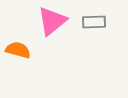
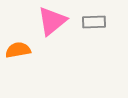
orange semicircle: rotated 25 degrees counterclockwise
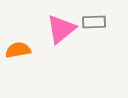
pink triangle: moved 9 px right, 8 px down
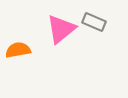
gray rectangle: rotated 25 degrees clockwise
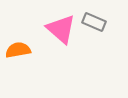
pink triangle: rotated 40 degrees counterclockwise
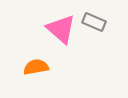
orange semicircle: moved 18 px right, 17 px down
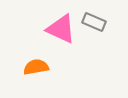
pink triangle: rotated 16 degrees counterclockwise
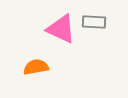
gray rectangle: rotated 20 degrees counterclockwise
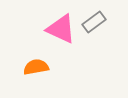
gray rectangle: rotated 40 degrees counterclockwise
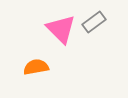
pink triangle: rotated 20 degrees clockwise
